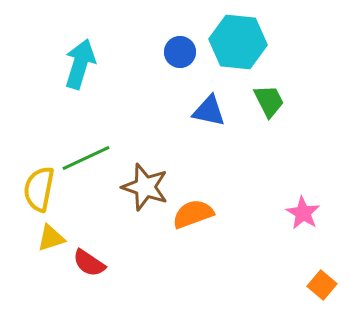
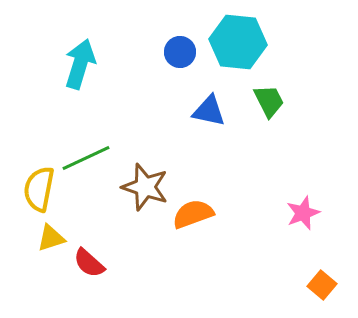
pink star: rotated 20 degrees clockwise
red semicircle: rotated 8 degrees clockwise
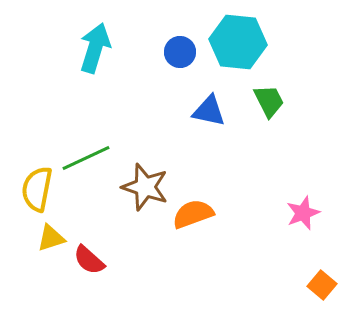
cyan arrow: moved 15 px right, 16 px up
yellow semicircle: moved 2 px left
red semicircle: moved 3 px up
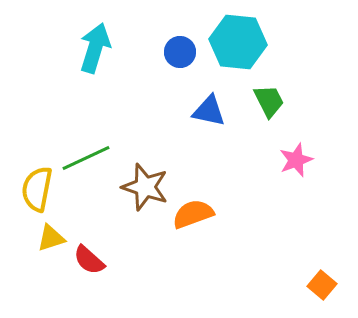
pink star: moved 7 px left, 53 px up
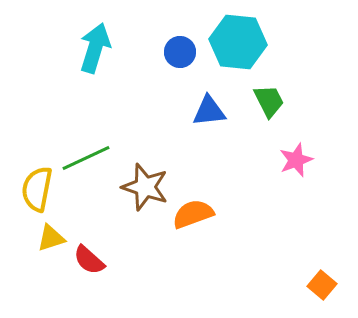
blue triangle: rotated 18 degrees counterclockwise
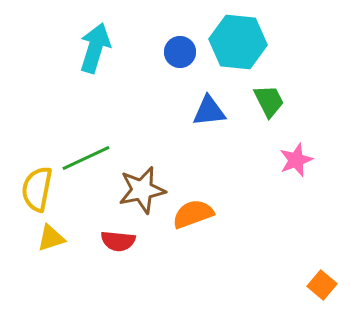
brown star: moved 3 px left, 3 px down; rotated 30 degrees counterclockwise
red semicircle: moved 29 px right, 19 px up; rotated 36 degrees counterclockwise
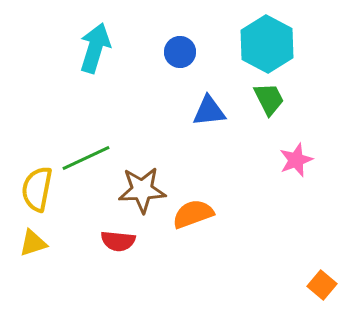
cyan hexagon: moved 29 px right, 2 px down; rotated 22 degrees clockwise
green trapezoid: moved 2 px up
brown star: rotated 9 degrees clockwise
yellow triangle: moved 18 px left, 5 px down
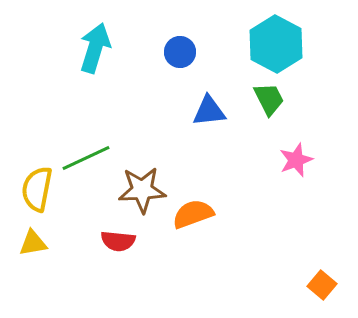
cyan hexagon: moved 9 px right
yellow triangle: rotated 8 degrees clockwise
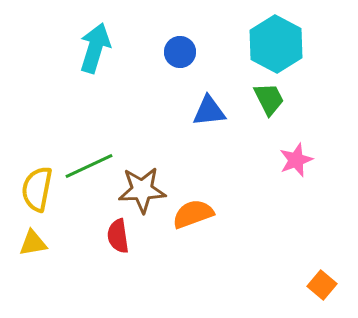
green line: moved 3 px right, 8 px down
red semicircle: moved 5 px up; rotated 76 degrees clockwise
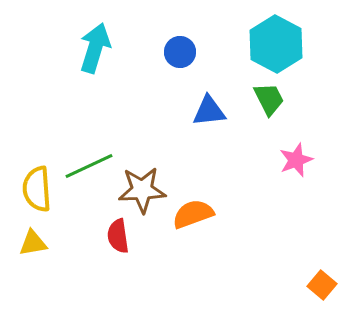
yellow semicircle: rotated 15 degrees counterclockwise
